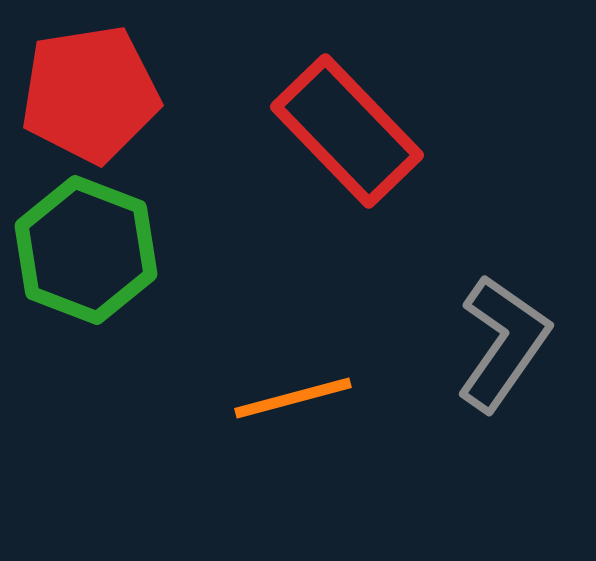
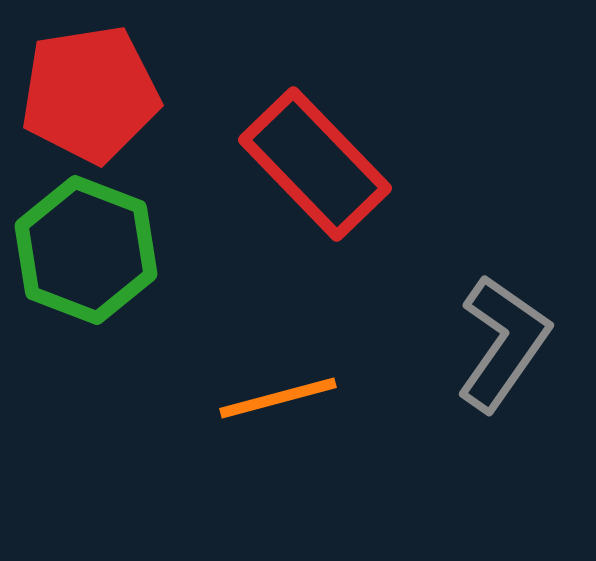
red rectangle: moved 32 px left, 33 px down
orange line: moved 15 px left
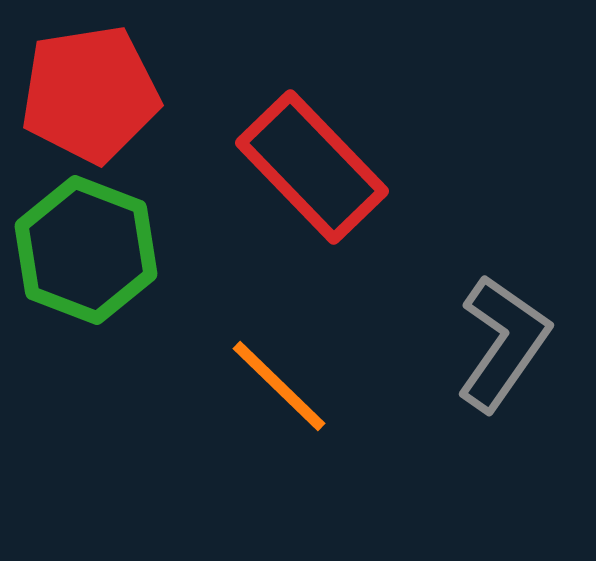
red rectangle: moved 3 px left, 3 px down
orange line: moved 1 px right, 12 px up; rotated 59 degrees clockwise
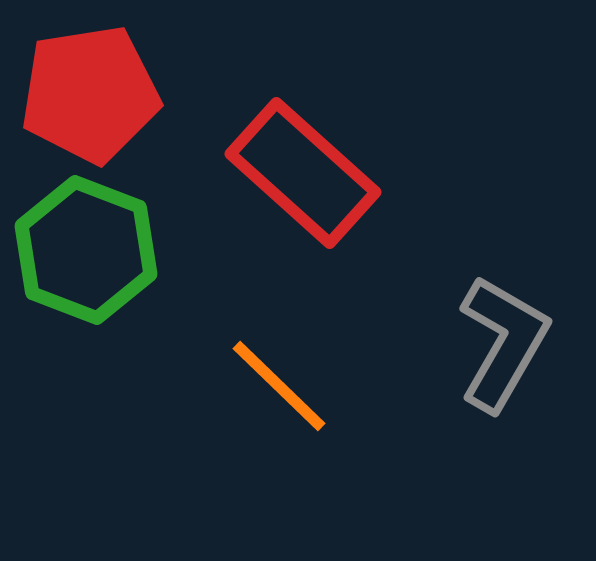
red rectangle: moved 9 px left, 6 px down; rotated 4 degrees counterclockwise
gray L-shape: rotated 5 degrees counterclockwise
